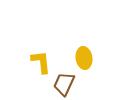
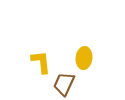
yellow ellipse: rotated 15 degrees clockwise
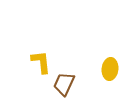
yellow ellipse: moved 26 px right, 11 px down
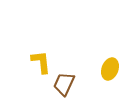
yellow ellipse: rotated 15 degrees clockwise
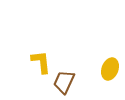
brown trapezoid: moved 2 px up
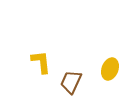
brown trapezoid: moved 7 px right
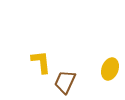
brown trapezoid: moved 6 px left
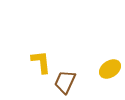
yellow ellipse: rotated 35 degrees clockwise
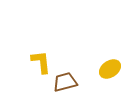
brown trapezoid: rotated 50 degrees clockwise
